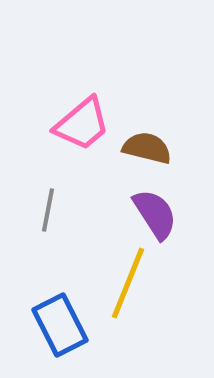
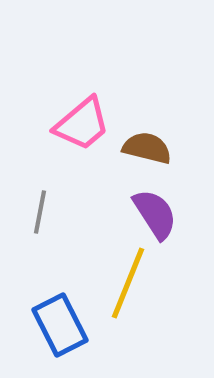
gray line: moved 8 px left, 2 px down
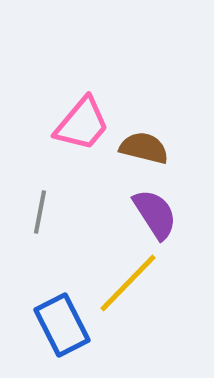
pink trapezoid: rotated 10 degrees counterclockwise
brown semicircle: moved 3 px left
yellow line: rotated 22 degrees clockwise
blue rectangle: moved 2 px right
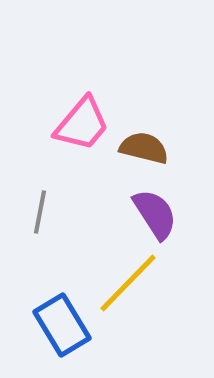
blue rectangle: rotated 4 degrees counterclockwise
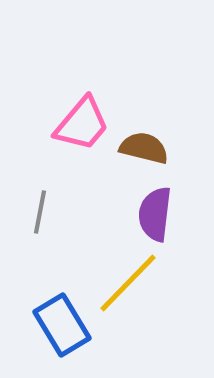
purple semicircle: rotated 140 degrees counterclockwise
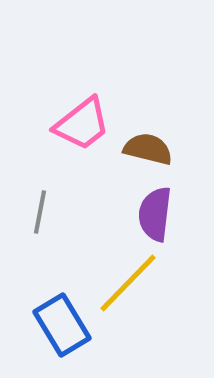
pink trapezoid: rotated 12 degrees clockwise
brown semicircle: moved 4 px right, 1 px down
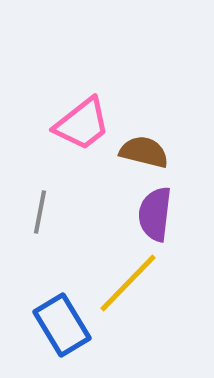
brown semicircle: moved 4 px left, 3 px down
